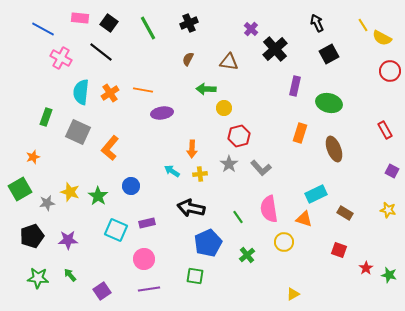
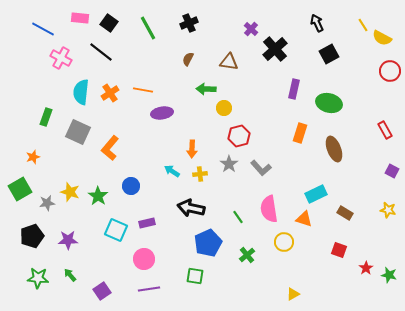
purple rectangle at (295, 86): moved 1 px left, 3 px down
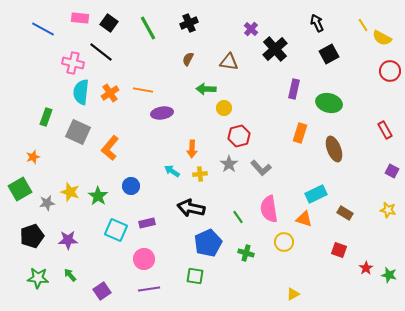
pink cross at (61, 58): moved 12 px right, 5 px down; rotated 15 degrees counterclockwise
green cross at (247, 255): moved 1 px left, 2 px up; rotated 35 degrees counterclockwise
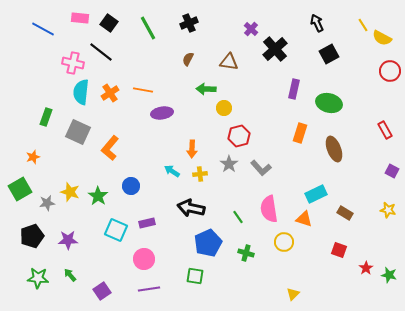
yellow triangle at (293, 294): rotated 16 degrees counterclockwise
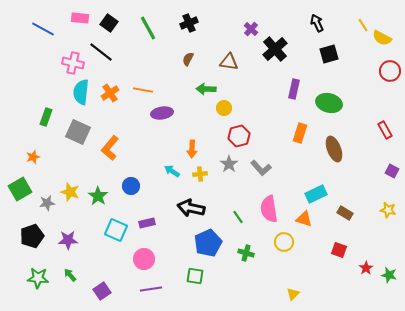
black square at (329, 54): rotated 12 degrees clockwise
purple line at (149, 289): moved 2 px right
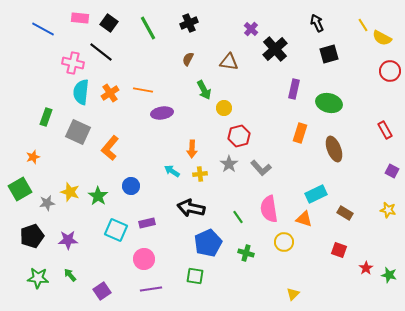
green arrow at (206, 89): moved 2 px left, 1 px down; rotated 120 degrees counterclockwise
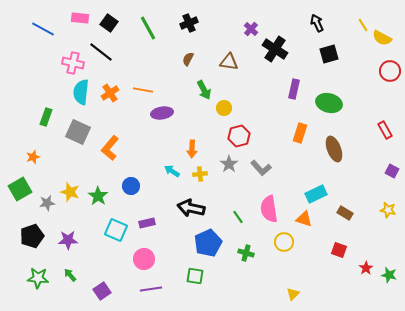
black cross at (275, 49): rotated 15 degrees counterclockwise
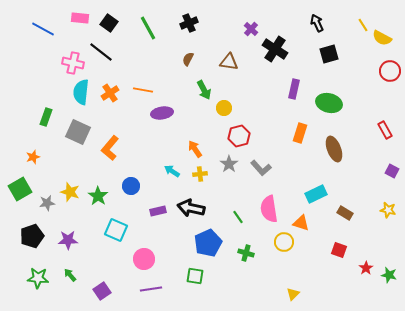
orange arrow at (192, 149): moved 3 px right; rotated 144 degrees clockwise
orange triangle at (304, 219): moved 3 px left, 4 px down
purple rectangle at (147, 223): moved 11 px right, 12 px up
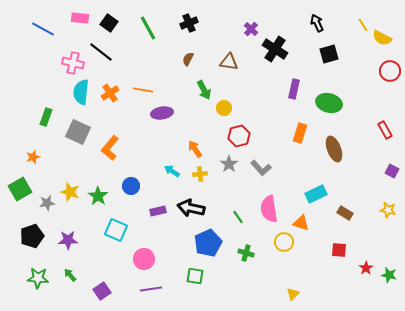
red square at (339, 250): rotated 14 degrees counterclockwise
